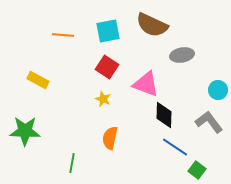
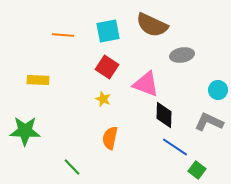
yellow rectangle: rotated 25 degrees counterclockwise
gray L-shape: rotated 28 degrees counterclockwise
green line: moved 4 px down; rotated 54 degrees counterclockwise
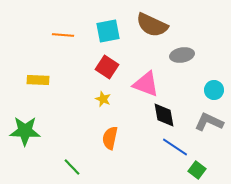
cyan circle: moved 4 px left
black diamond: rotated 12 degrees counterclockwise
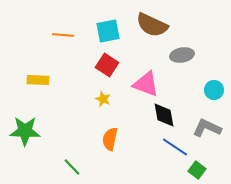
red square: moved 2 px up
gray L-shape: moved 2 px left, 6 px down
orange semicircle: moved 1 px down
